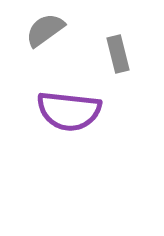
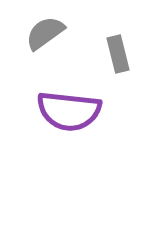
gray semicircle: moved 3 px down
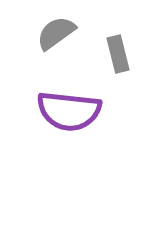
gray semicircle: moved 11 px right
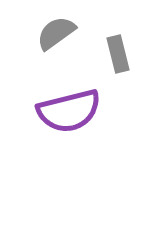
purple semicircle: rotated 20 degrees counterclockwise
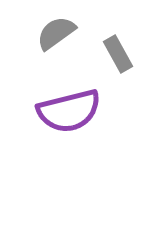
gray rectangle: rotated 15 degrees counterclockwise
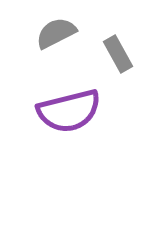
gray semicircle: rotated 9 degrees clockwise
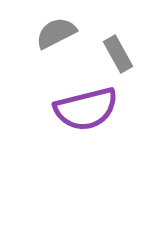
purple semicircle: moved 17 px right, 2 px up
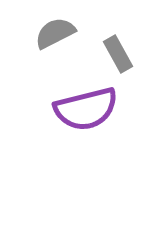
gray semicircle: moved 1 px left
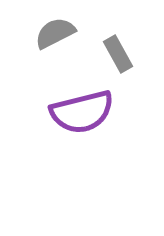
purple semicircle: moved 4 px left, 3 px down
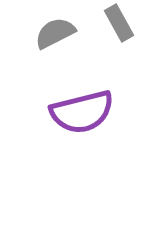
gray rectangle: moved 1 px right, 31 px up
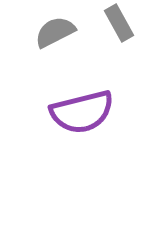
gray semicircle: moved 1 px up
